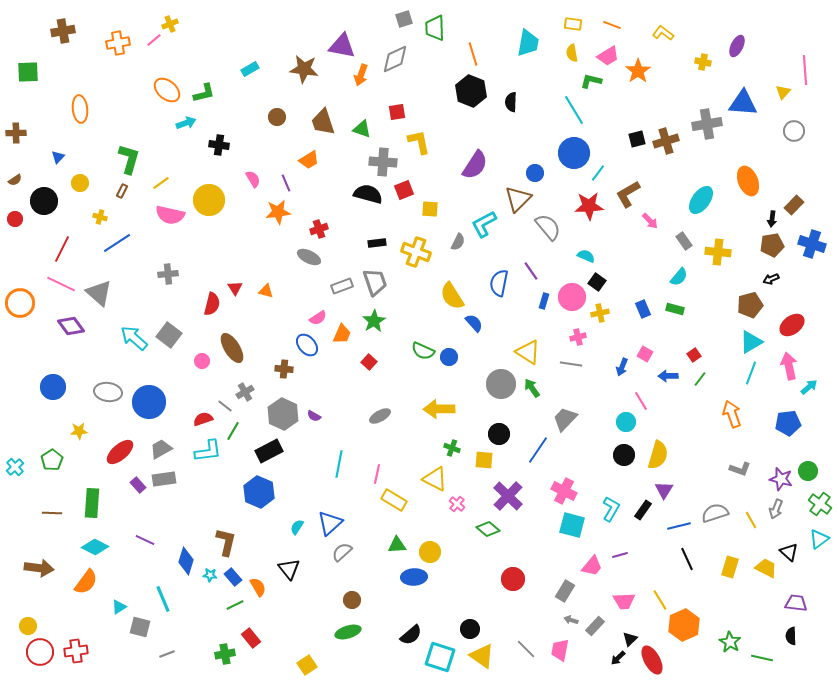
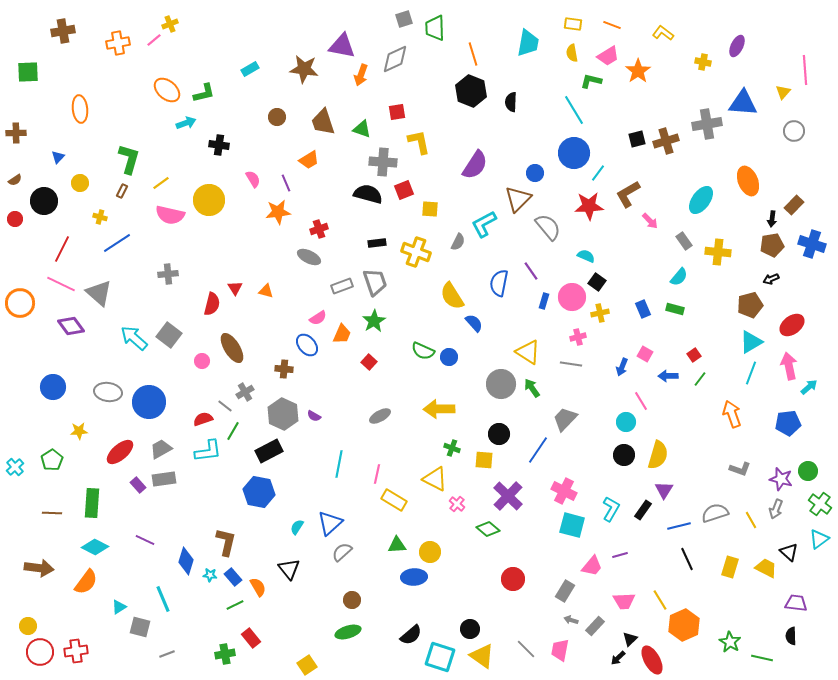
blue hexagon at (259, 492): rotated 12 degrees counterclockwise
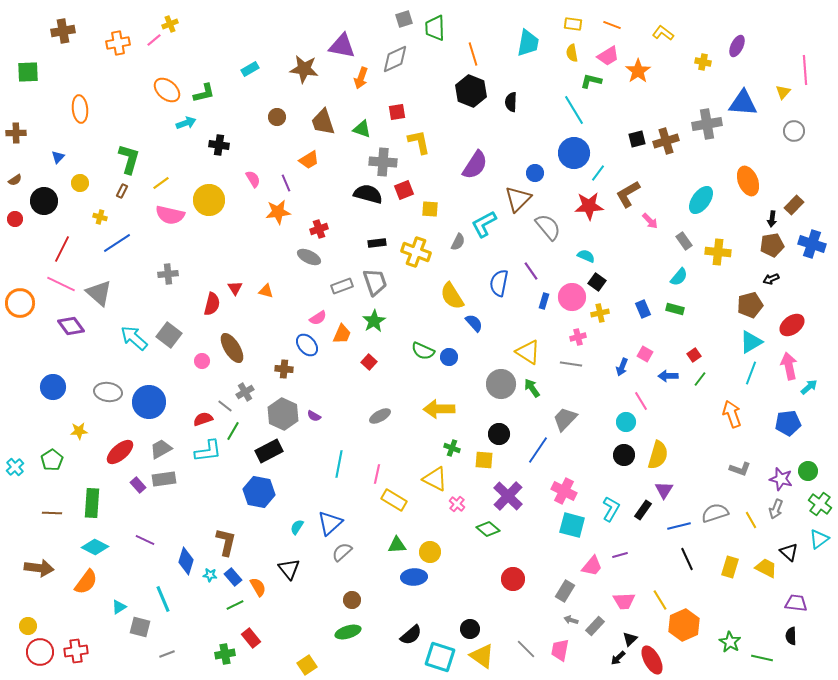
orange arrow at (361, 75): moved 3 px down
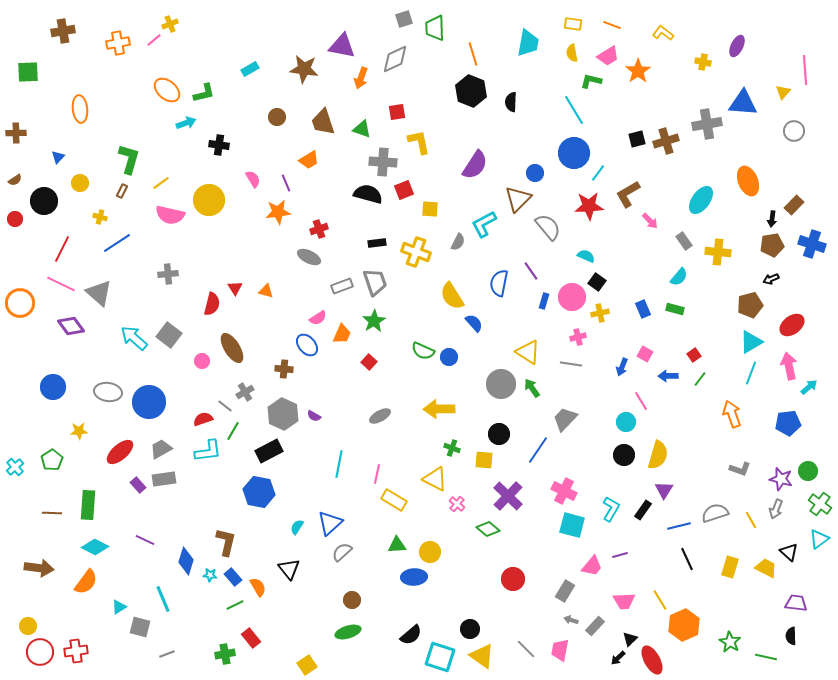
green rectangle at (92, 503): moved 4 px left, 2 px down
green line at (762, 658): moved 4 px right, 1 px up
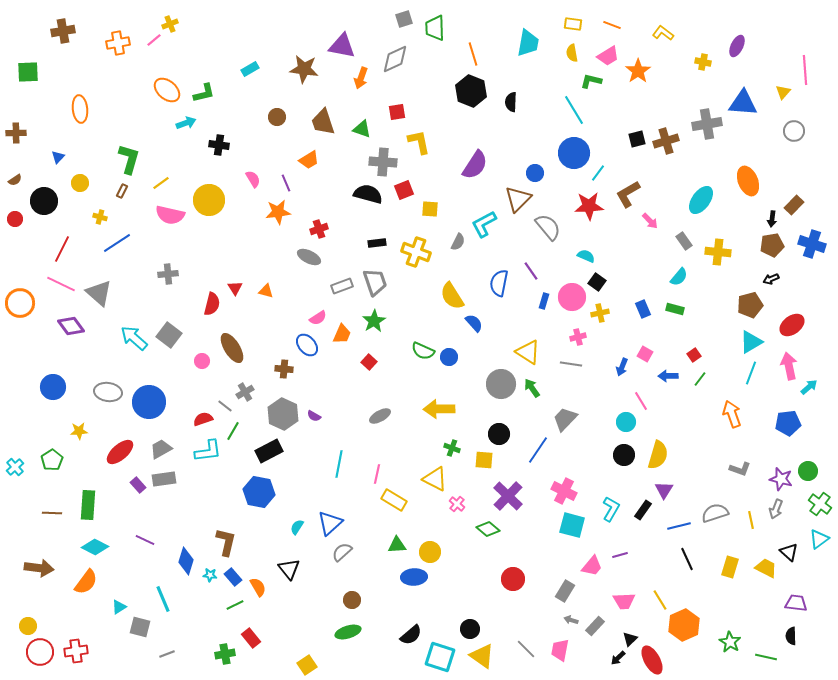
yellow line at (751, 520): rotated 18 degrees clockwise
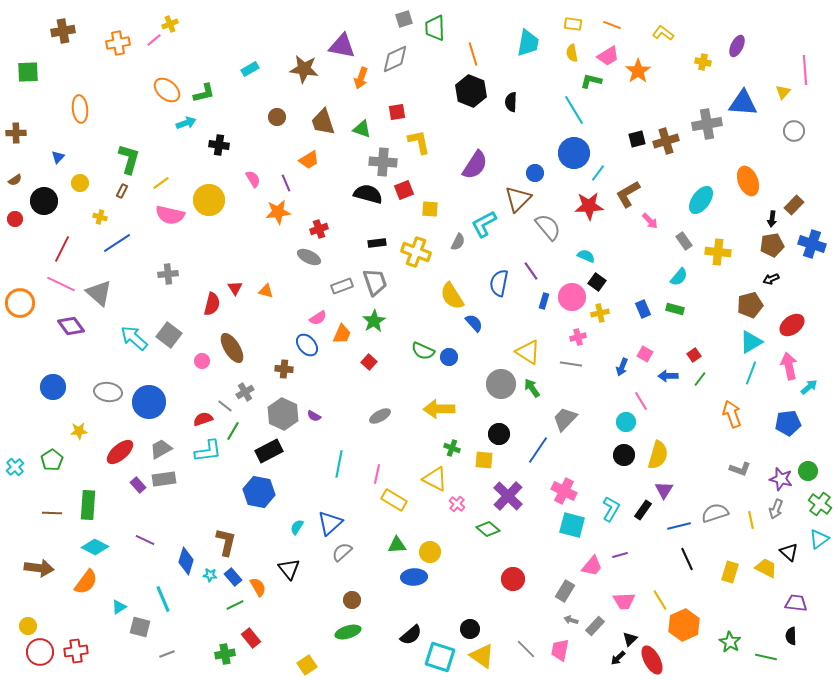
yellow rectangle at (730, 567): moved 5 px down
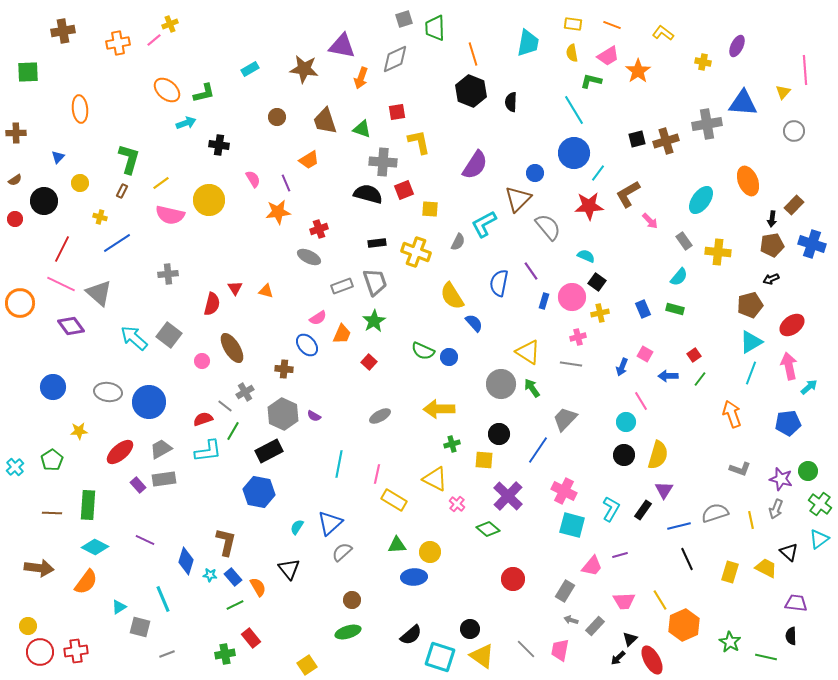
brown trapezoid at (323, 122): moved 2 px right, 1 px up
green cross at (452, 448): moved 4 px up; rotated 35 degrees counterclockwise
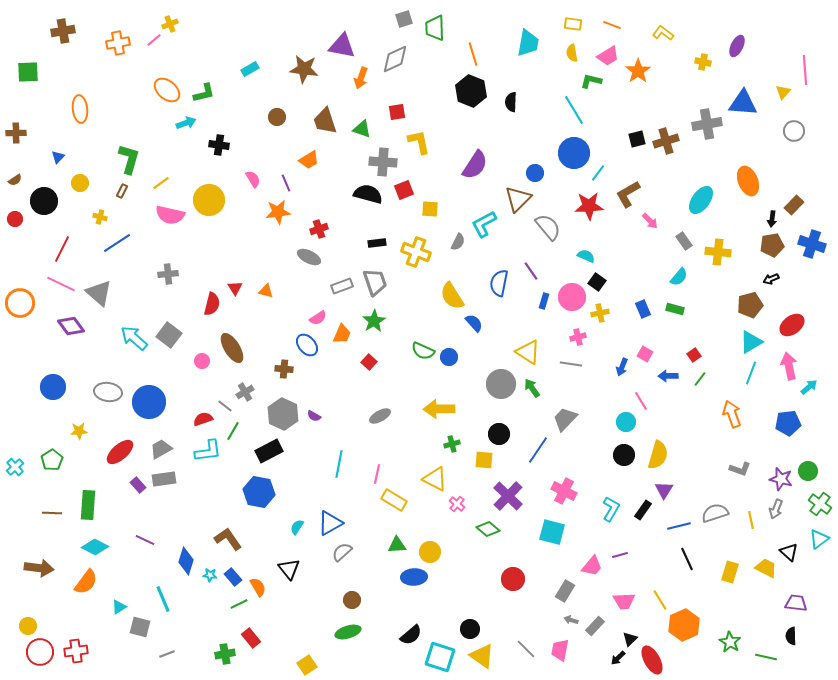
blue triangle at (330, 523): rotated 12 degrees clockwise
cyan square at (572, 525): moved 20 px left, 7 px down
brown L-shape at (226, 542): moved 2 px right, 3 px up; rotated 48 degrees counterclockwise
green line at (235, 605): moved 4 px right, 1 px up
